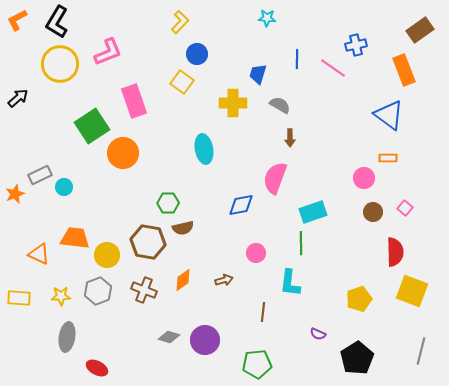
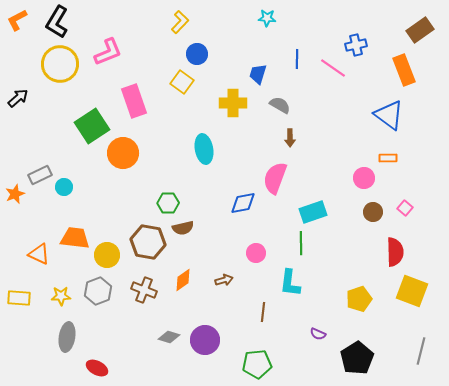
blue diamond at (241, 205): moved 2 px right, 2 px up
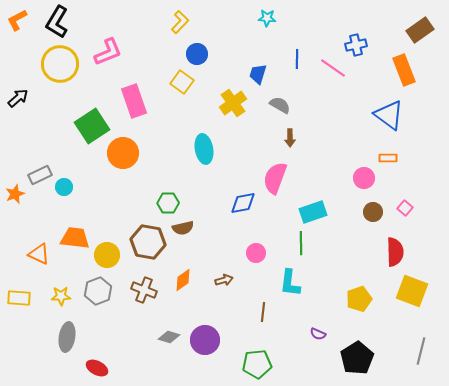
yellow cross at (233, 103): rotated 36 degrees counterclockwise
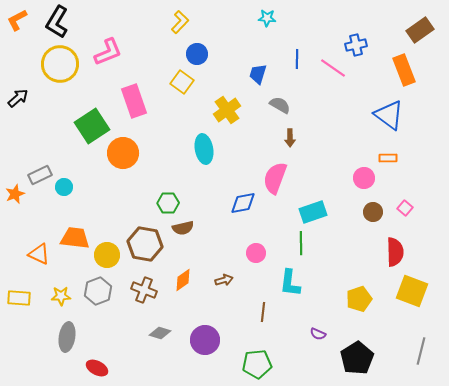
yellow cross at (233, 103): moved 6 px left, 7 px down
brown hexagon at (148, 242): moved 3 px left, 2 px down
gray diamond at (169, 337): moved 9 px left, 4 px up
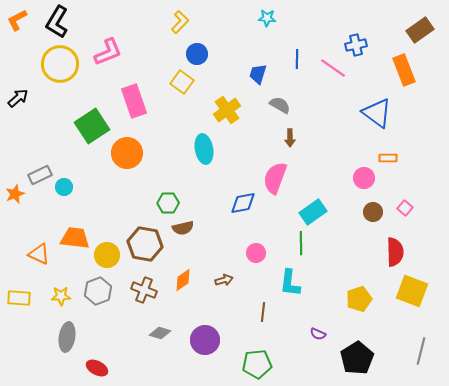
blue triangle at (389, 115): moved 12 px left, 2 px up
orange circle at (123, 153): moved 4 px right
cyan rectangle at (313, 212): rotated 16 degrees counterclockwise
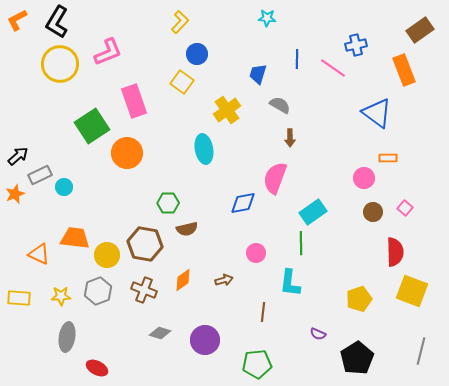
black arrow at (18, 98): moved 58 px down
brown semicircle at (183, 228): moved 4 px right, 1 px down
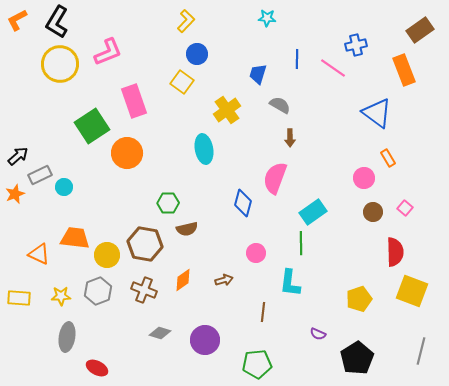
yellow L-shape at (180, 22): moved 6 px right, 1 px up
orange rectangle at (388, 158): rotated 60 degrees clockwise
blue diamond at (243, 203): rotated 64 degrees counterclockwise
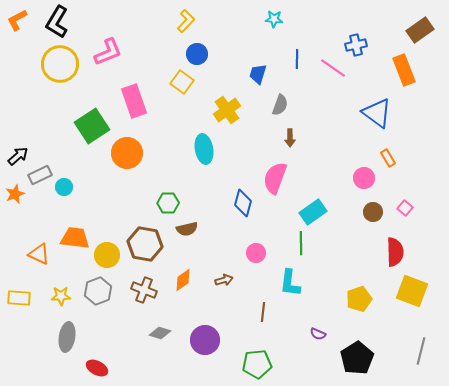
cyan star at (267, 18): moved 7 px right, 1 px down
gray semicircle at (280, 105): rotated 80 degrees clockwise
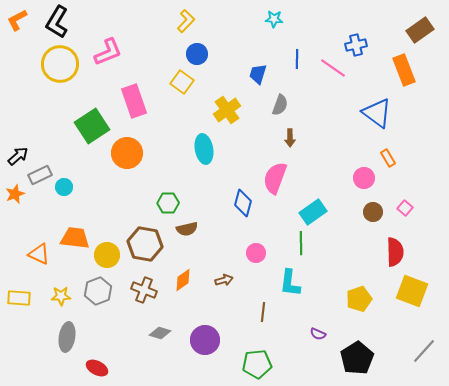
gray line at (421, 351): moved 3 px right; rotated 28 degrees clockwise
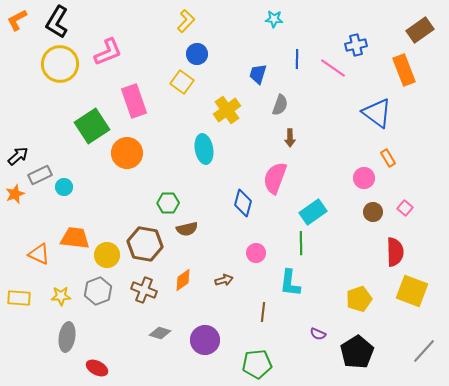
black pentagon at (357, 358): moved 6 px up
